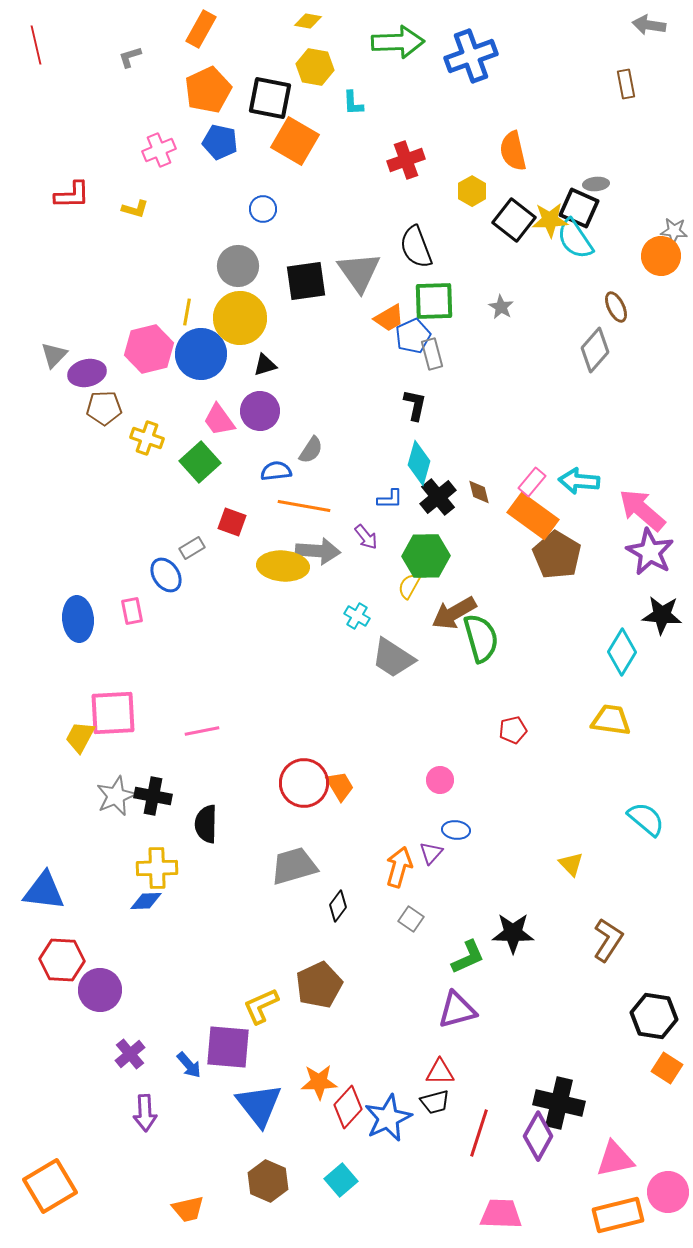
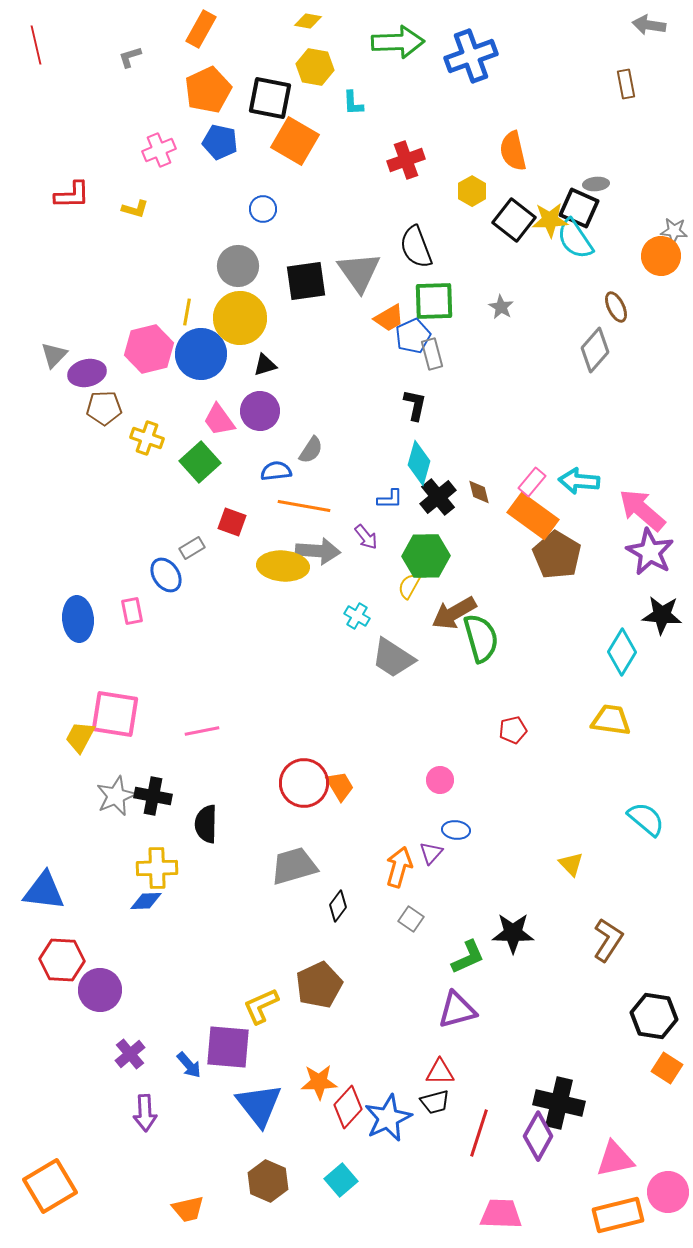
pink square at (113, 713): moved 2 px right, 1 px down; rotated 12 degrees clockwise
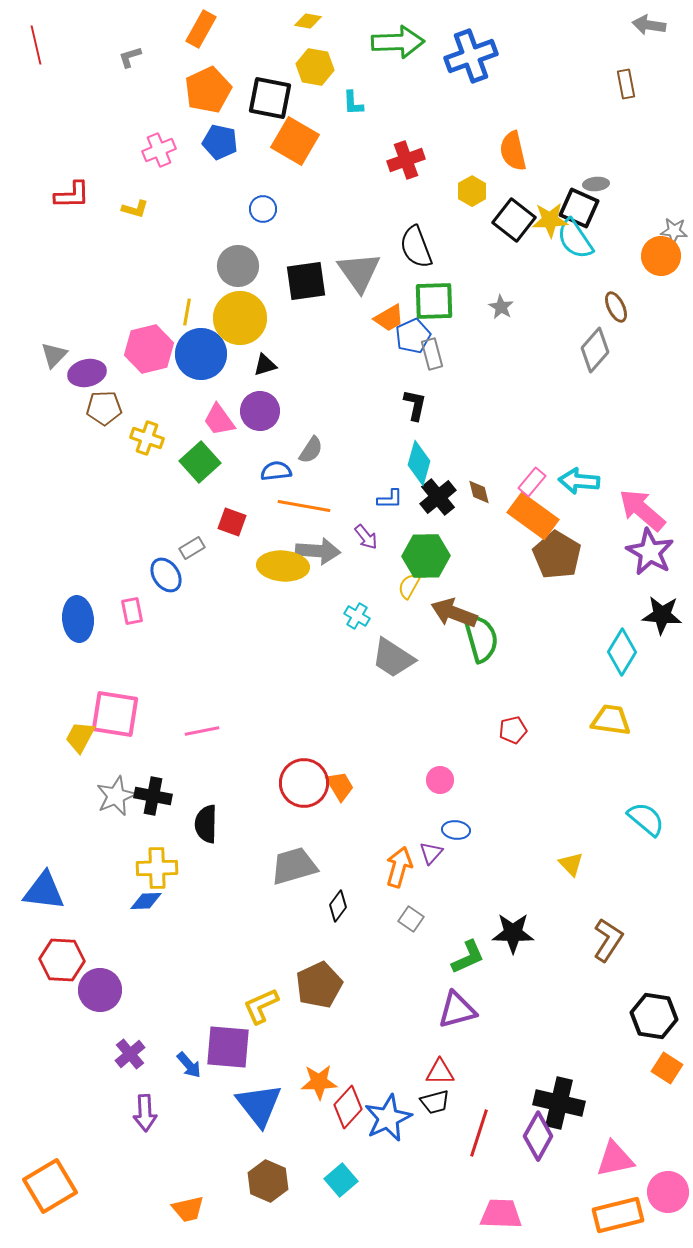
brown arrow at (454, 613): rotated 51 degrees clockwise
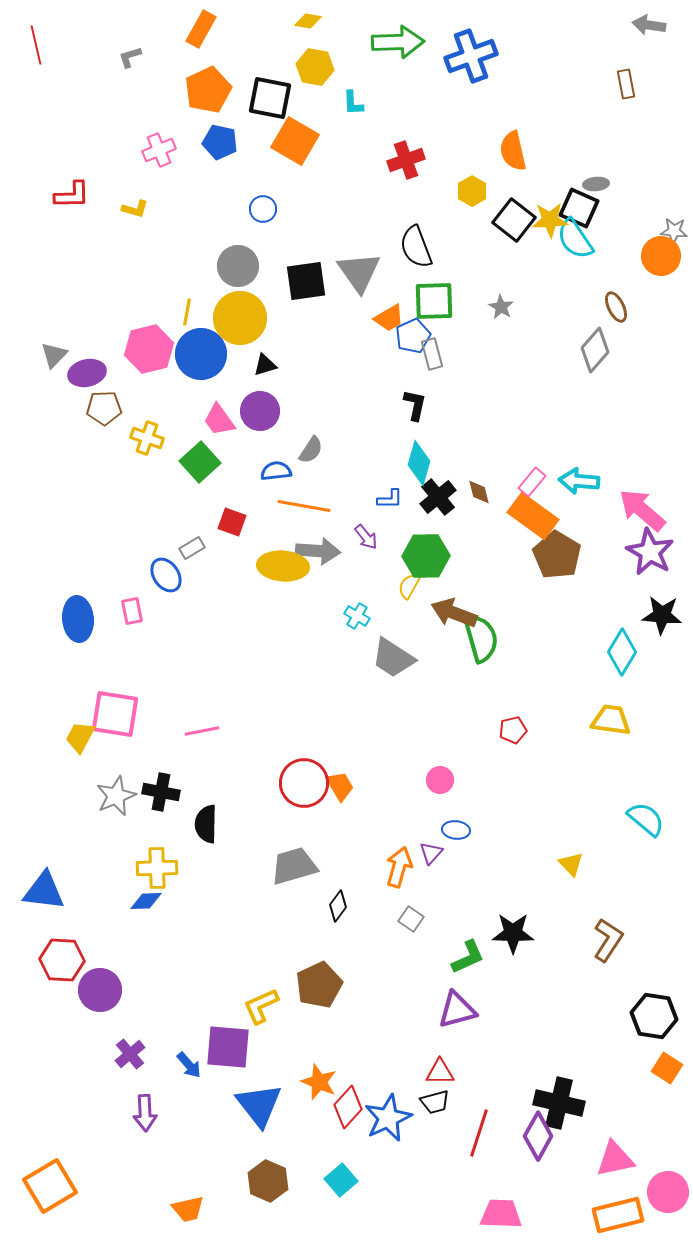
black cross at (153, 796): moved 8 px right, 4 px up
orange star at (319, 1082): rotated 24 degrees clockwise
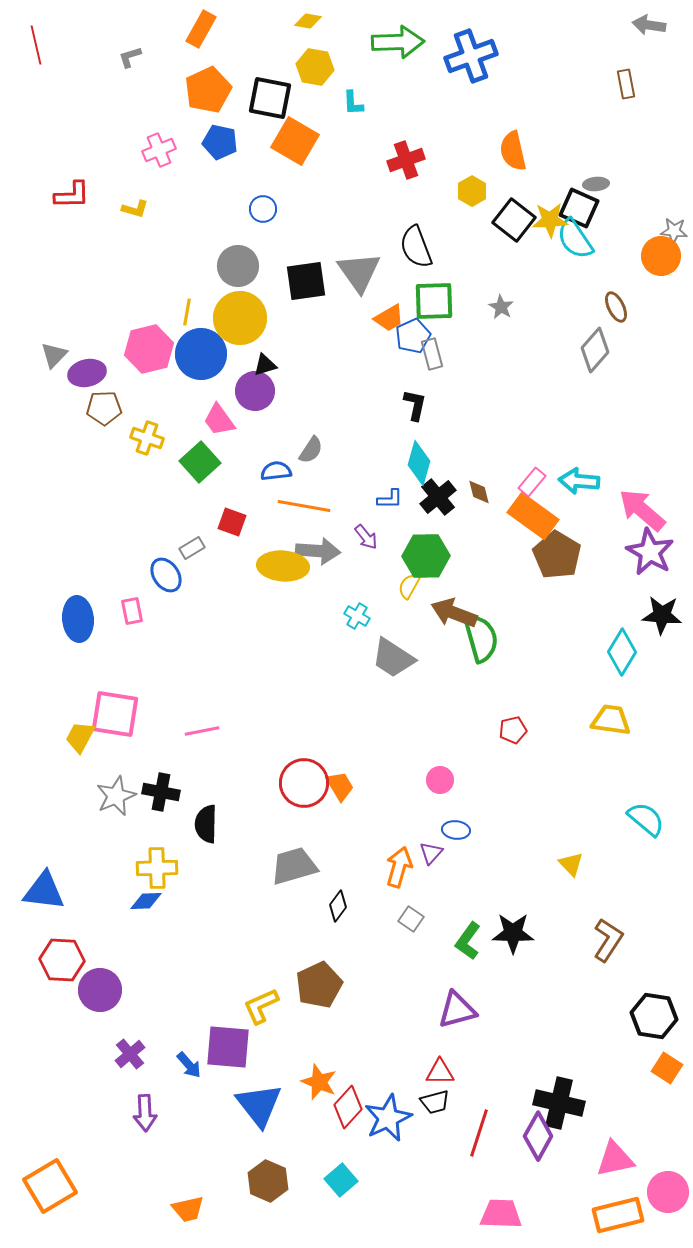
purple circle at (260, 411): moved 5 px left, 20 px up
green L-shape at (468, 957): moved 16 px up; rotated 150 degrees clockwise
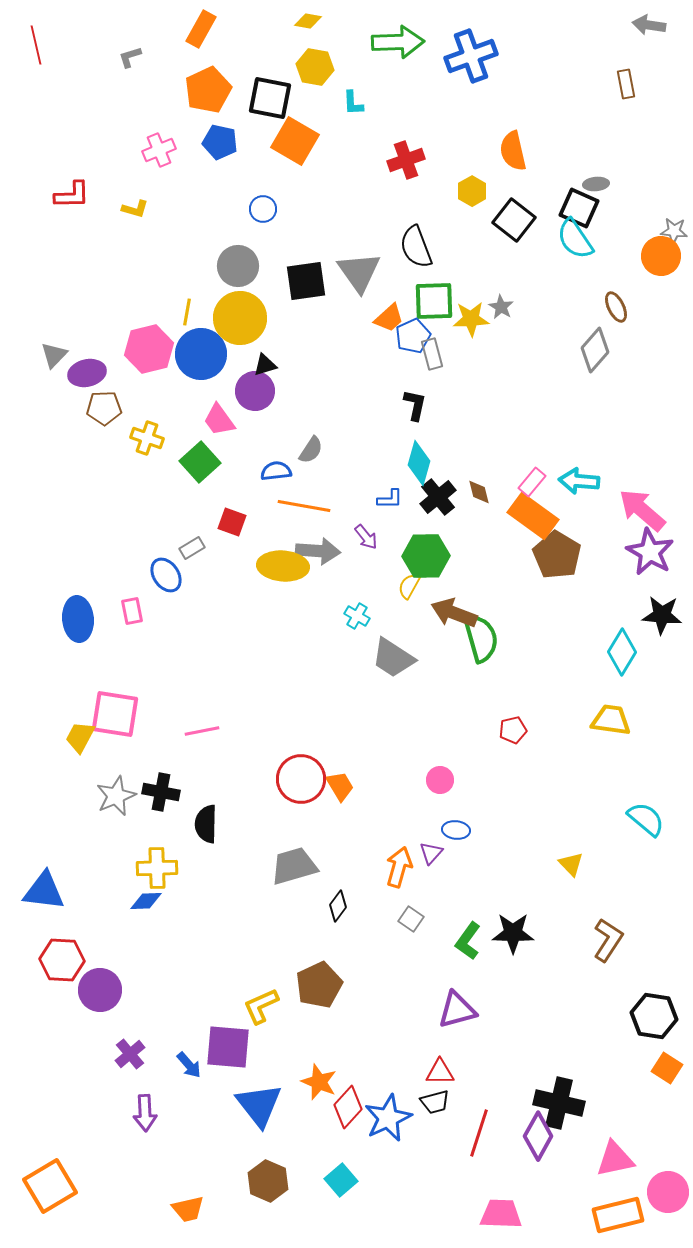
yellow star at (550, 220): moved 79 px left, 99 px down
orange trapezoid at (389, 318): rotated 12 degrees counterclockwise
red circle at (304, 783): moved 3 px left, 4 px up
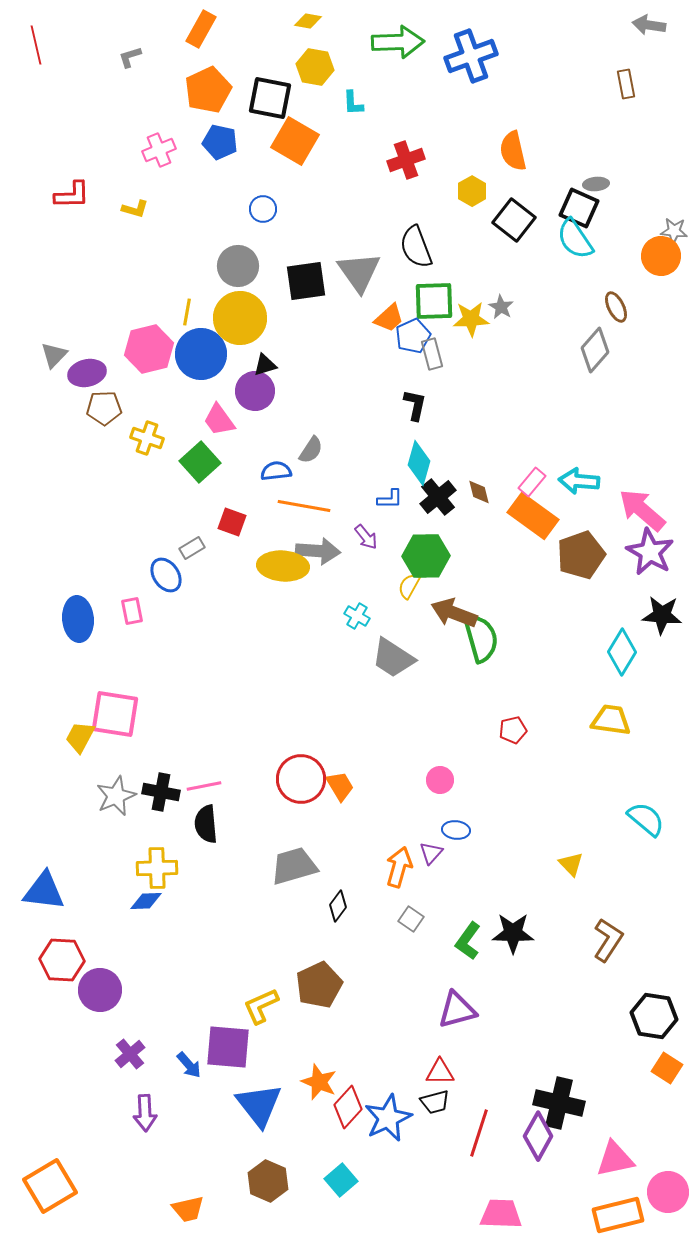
brown pentagon at (557, 555): moved 24 px right; rotated 21 degrees clockwise
pink line at (202, 731): moved 2 px right, 55 px down
black semicircle at (206, 824): rotated 6 degrees counterclockwise
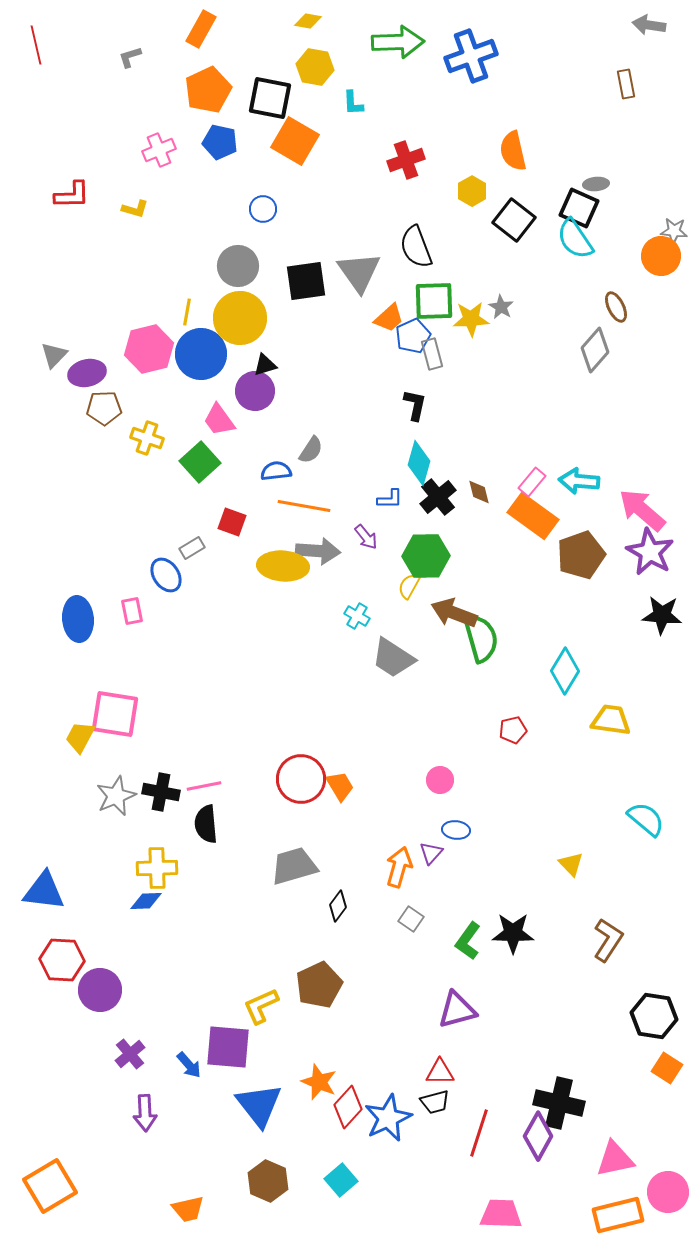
cyan diamond at (622, 652): moved 57 px left, 19 px down
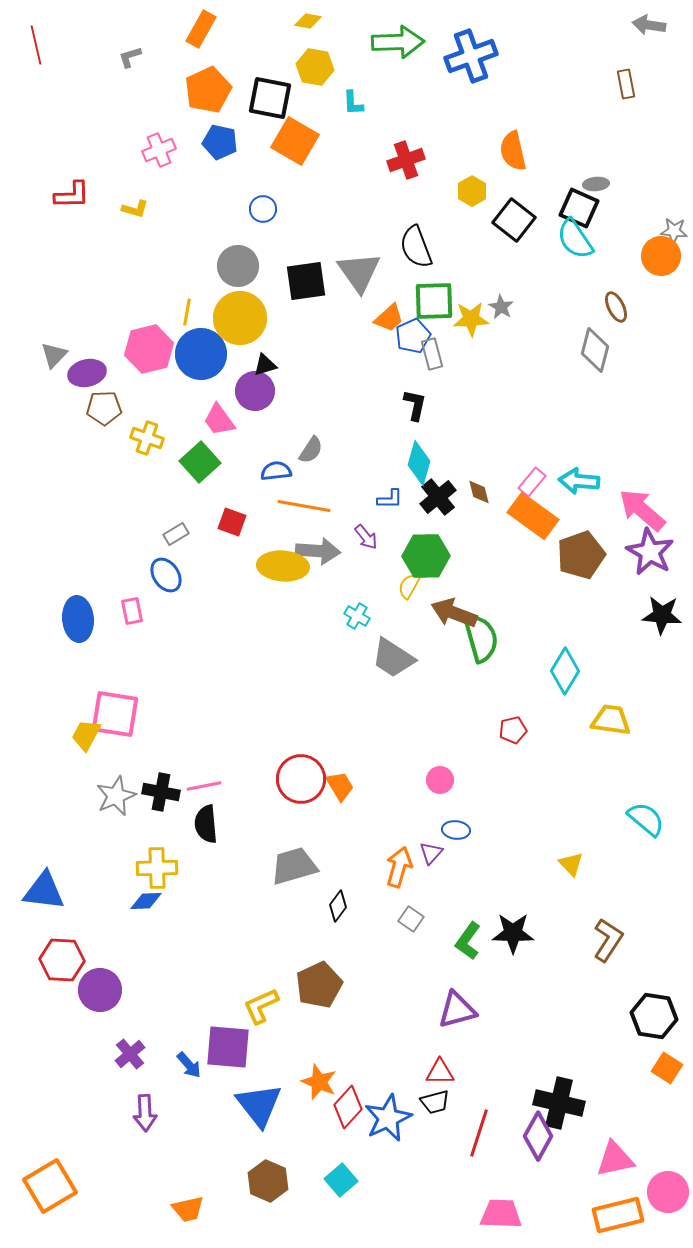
gray diamond at (595, 350): rotated 27 degrees counterclockwise
gray rectangle at (192, 548): moved 16 px left, 14 px up
yellow trapezoid at (80, 737): moved 6 px right, 2 px up
